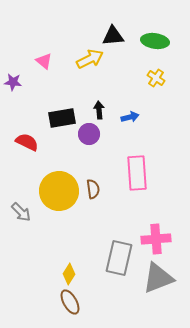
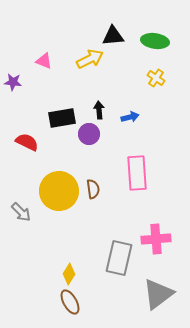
pink triangle: rotated 18 degrees counterclockwise
gray triangle: moved 16 px down; rotated 16 degrees counterclockwise
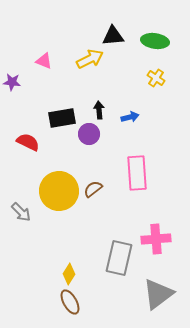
purple star: moved 1 px left
red semicircle: moved 1 px right
brown semicircle: rotated 120 degrees counterclockwise
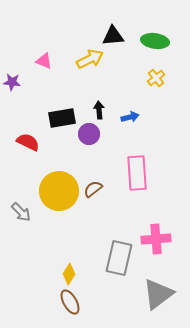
yellow cross: rotated 18 degrees clockwise
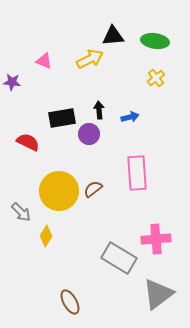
gray rectangle: rotated 72 degrees counterclockwise
yellow diamond: moved 23 px left, 38 px up
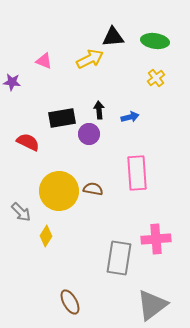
black triangle: moved 1 px down
brown semicircle: rotated 48 degrees clockwise
gray rectangle: rotated 68 degrees clockwise
gray triangle: moved 6 px left, 11 px down
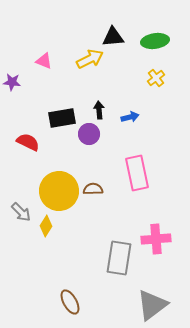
green ellipse: rotated 16 degrees counterclockwise
pink rectangle: rotated 8 degrees counterclockwise
brown semicircle: rotated 12 degrees counterclockwise
yellow diamond: moved 10 px up
